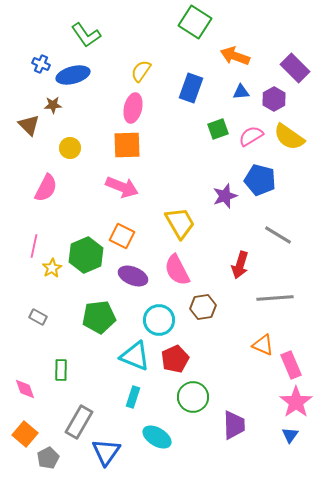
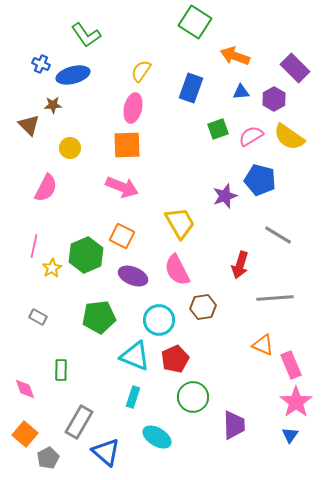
blue triangle at (106, 452): rotated 24 degrees counterclockwise
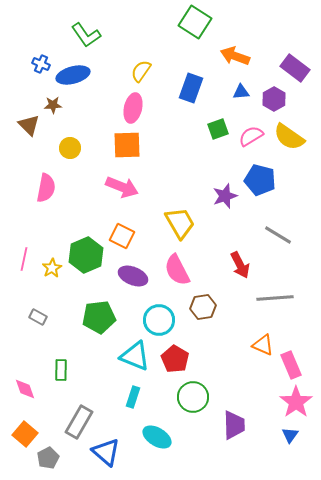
purple rectangle at (295, 68): rotated 8 degrees counterclockwise
pink semicircle at (46, 188): rotated 16 degrees counterclockwise
pink line at (34, 246): moved 10 px left, 13 px down
red arrow at (240, 265): rotated 44 degrees counterclockwise
red pentagon at (175, 359): rotated 16 degrees counterclockwise
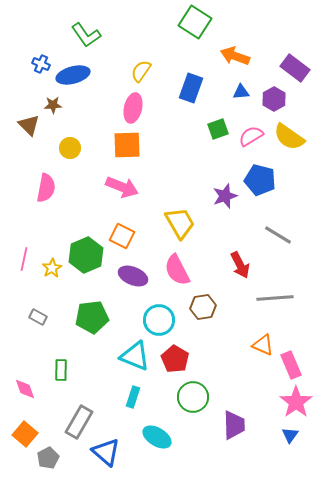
green pentagon at (99, 317): moved 7 px left
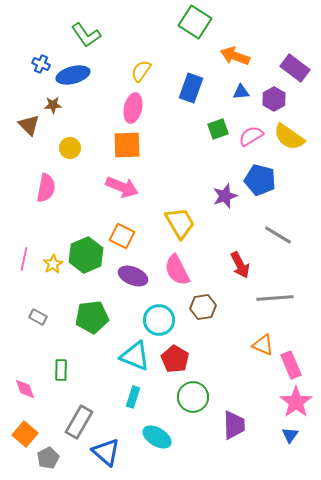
yellow star at (52, 268): moved 1 px right, 4 px up
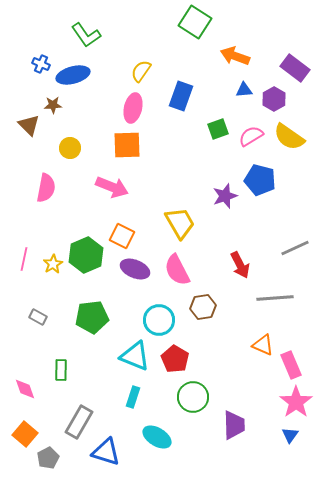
blue rectangle at (191, 88): moved 10 px left, 8 px down
blue triangle at (241, 92): moved 3 px right, 2 px up
pink arrow at (122, 187): moved 10 px left
gray line at (278, 235): moved 17 px right, 13 px down; rotated 56 degrees counterclockwise
purple ellipse at (133, 276): moved 2 px right, 7 px up
blue triangle at (106, 452): rotated 24 degrees counterclockwise
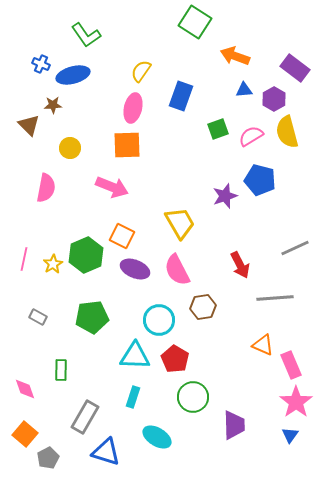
yellow semicircle at (289, 137): moved 2 px left, 5 px up; rotated 40 degrees clockwise
cyan triangle at (135, 356): rotated 20 degrees counterclockwise
gray rectangle at (79, 422): moved 6 px right, 5 px up
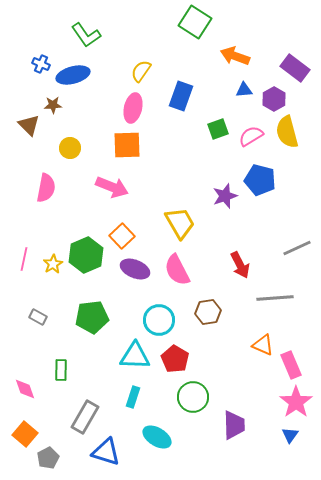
orange square at (122, 236): rotated 20 degrees clockwise
gray line at (295, 248): moved 2 px right
brown hexagon at (203, 307): moved 5 px right, 5 px down
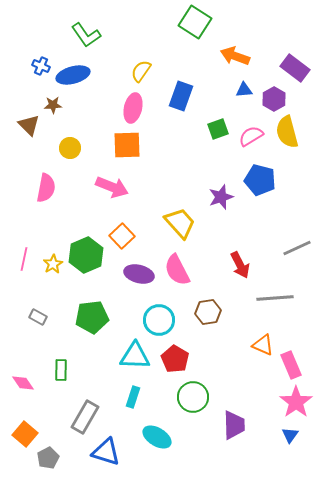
blue cross at (41, 64): moved 2 px down
purple star at (225, 196): moved 4 px left, 1 px down
yellow trapezoid at (180, 223): rotated 12 degrees counterclockwise
purple ellipse at (135, 269): moved 4 px right, 5 px down; rotated 8 degrees counterclockwise
pink diamond at (25, 389): moved 2 px left, 6 px up; rotated 15 degrees counterclockwise
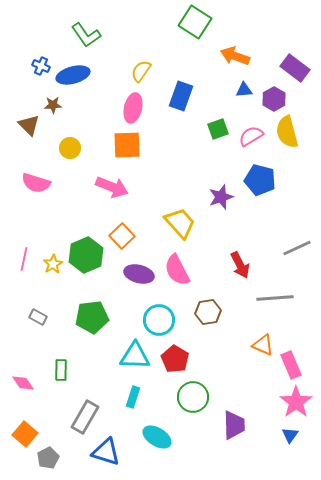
pink semicircle at (46, 188): moved 10 px left, 5 px up; rotated 96 degrees clockwise
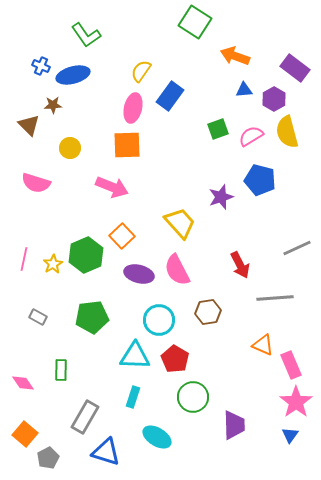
blue rectangle at (181, 96): moved 11 px left; rotated 16 degrees clockwise
